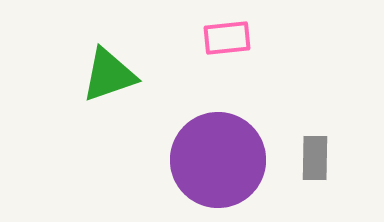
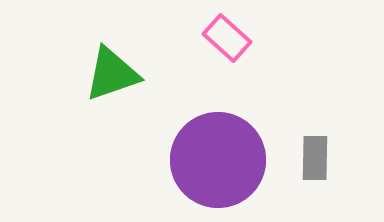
pink rectangle: rotated 48 degrees clockwise
green triangle: moved 3 px right, 1 px up
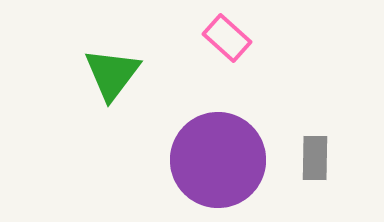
green triangle: rotated 34 degrees counterclockwise
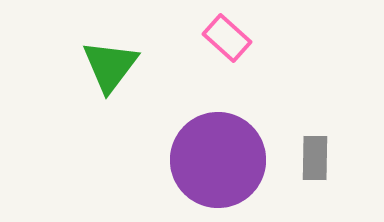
green triangle: moved 2 px left, 8 px up
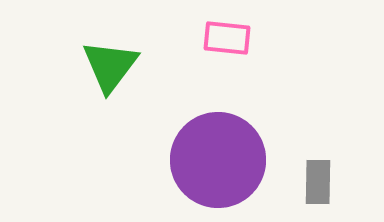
pink rectangle: rotated 36 degrees counterclockwise
gray rectangle: moved 3 px right, 24 px down
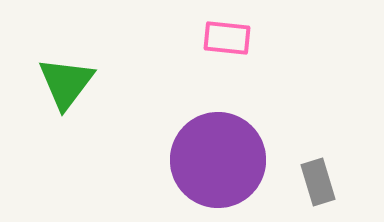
green triangle: moved 44 px left, 17 px down
gray rectangle: rotated 18 degrees counterclockwise
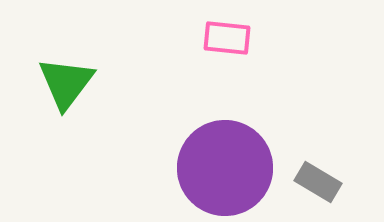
purple circle: moved 7 px right, 8 px down
gray rectangle: rotated 42 degrees counterclockwise
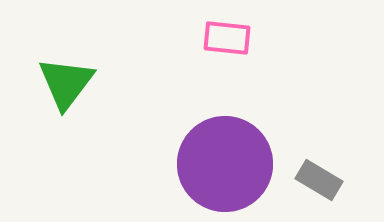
purple circle: moved 4 px up
gray rectangle: moved 1 px right, 2 px up
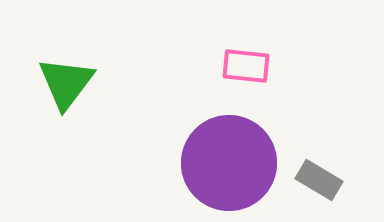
pink rectangle: moved 19 px right, 28 px down
purple circle: moved 4 px right, 1 px up
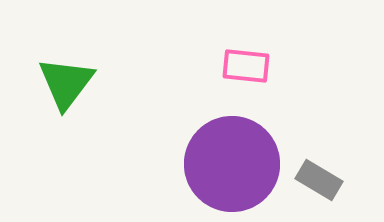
purple circle: moved 3 px right, 1 px down
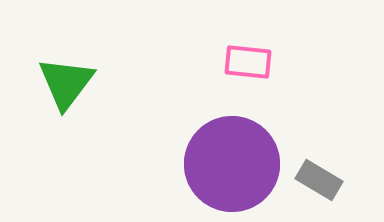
pink rectangle: moved 2 px right, 4 px up
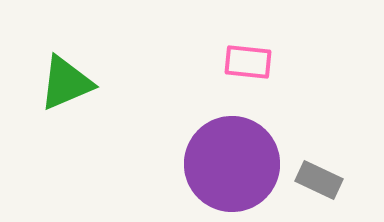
green triangle: rotated 30 degrees clockwise
gray rectangle: rotated 6 degrees counterclockwise
